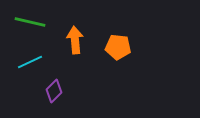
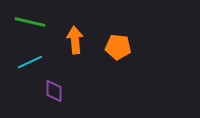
purple diamond: rotated 45 degrees counterclockwise
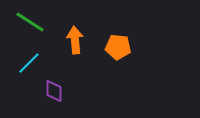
green line: rotated 20 degrees clockwise
cyan line: moved 1 px left, 1 px down; rotated 20 degrees counterclockwise
